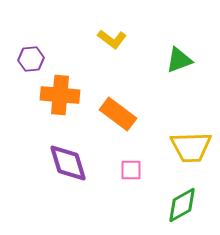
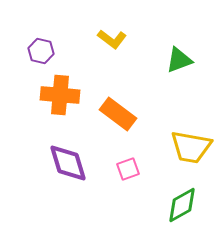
purple hexagon: moved 10 px right, 8 px up; rotated 20 degrees clockwise
yellow trapezoid: rotated 12 degrees clockwise
pink square: moved 3 px left, 1 px up; rotated 20 degrees counterclockwise
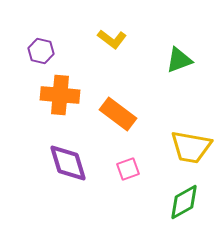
green diamond: moved 2 px right, 3 px up
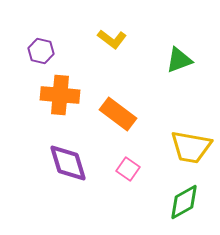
pink square: rotated 35 degrees counterclockwise
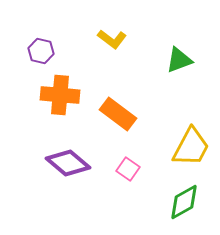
yellow trapezoid: rotated 72 degrees counterclockwise
purple diamond: rotated 33 degrees counterclockwise
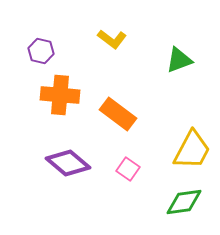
yellow trapezoid: moved 1 px right, 3 px down
green diamond: rotated 21 degrees clockwise
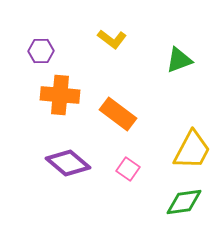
purple hexagon: rotated 15 degrees counterclockwise
